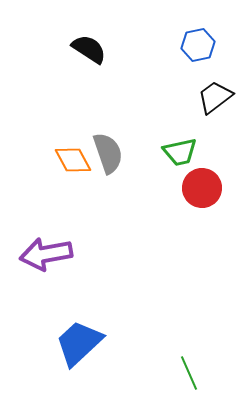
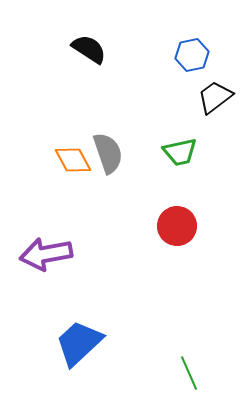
blue hexagon: moved 6 px left, 10 px down
red circle: moved 25 px left, 38 px down
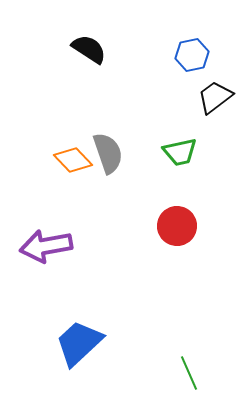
orange diamond: rotated 15 degrees counterclockwise
purple arrow: moved 8 px up
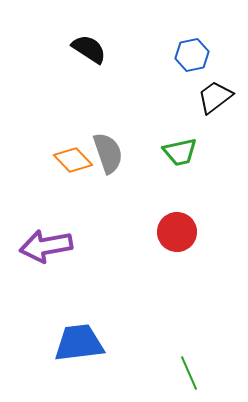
red circle: moved 6 px down
blue trapezoid: rotated 36 degrees clockwise
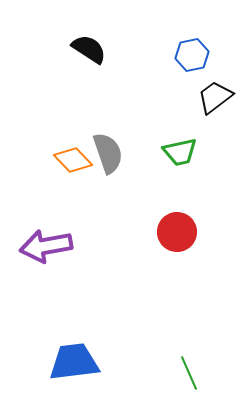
blue trapezoid: moved 5 px left, 19 px down
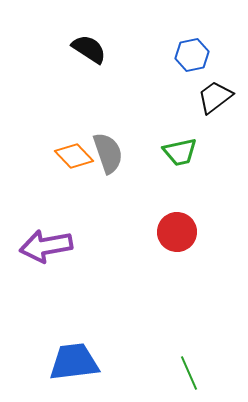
orange diamond: moved 1 px right, 4 px up
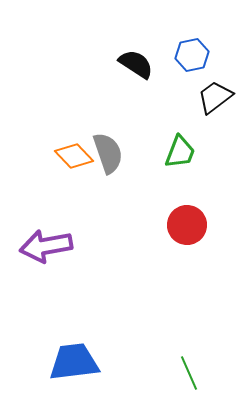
black semicircle: moved 47 px right, 15 px down
green trapezoid: rotated 57 degrees counterclockwise
red circle: moved 10 px right, 7 px up
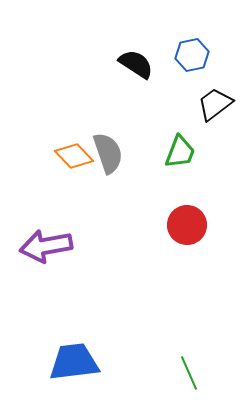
black trapezoid: moved 7 px down
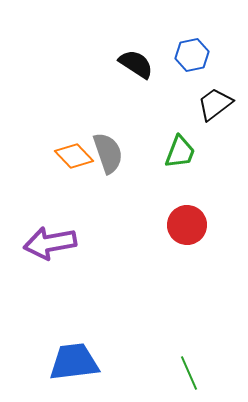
purple arrow: moved 4 px right, 3 px up
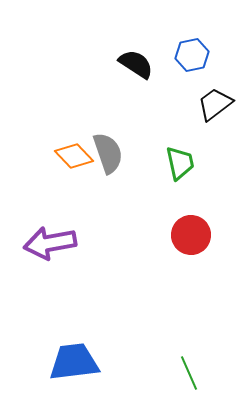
green trapezoid: moved 11 px down; rotated 33 degrees counterclockwise
red circle: moved 4 px right, 10 px down
